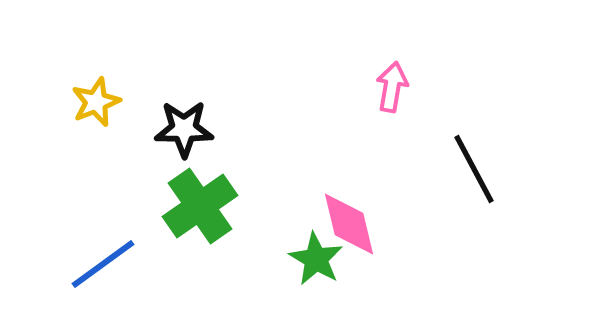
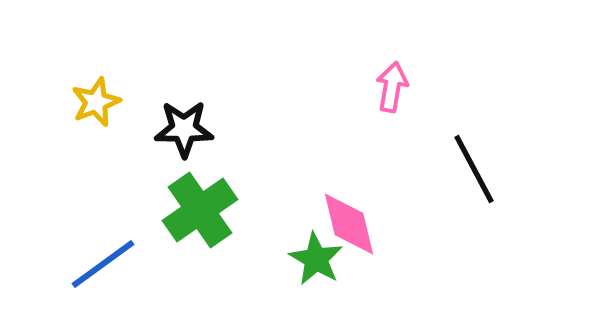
green cross: moved 4 px down
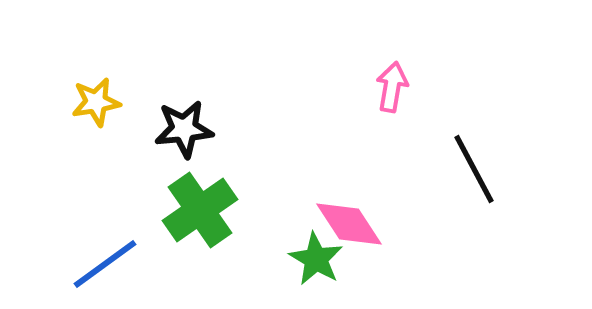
yellow star: rotated 12 degrees clockwise
black star: rotated 6 degrees counterclockwise
pink diamond: rotated 20 degrees counterclockwise
blue line: moved 2 px right
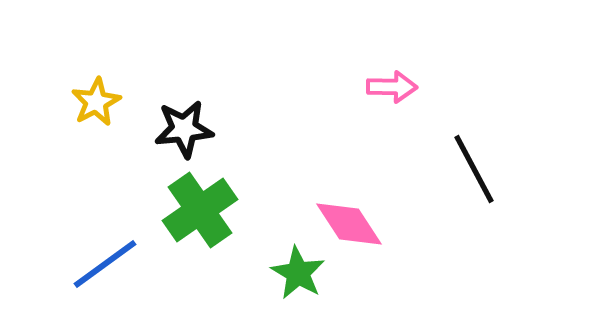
pink arrow: rotated 81 degrees clockwise
yellow star: rotated 18 degrees counterclockwise
green star: moved 18 px left, 14 px down
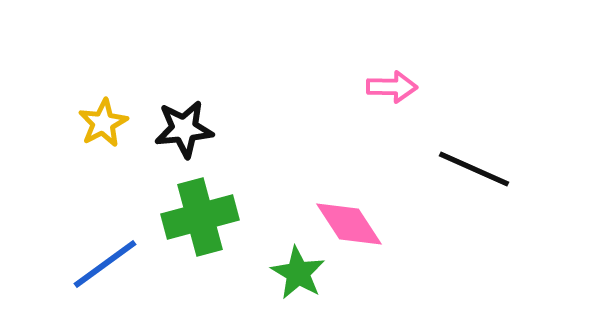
yellow star: moved 7 px right, 21 px down
black line: rotated 38 degrees counterclockwise
green cross: moved 7 px down; rotated 20 degrees clockwise
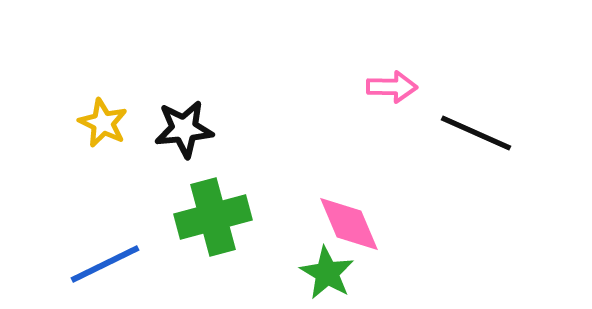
yellow star: rotated 18 degrees counterclockwise
black line: moved 2 px right, 36 px up
green cross: moved 13 px right
pink diamond: rotated 10 degrees clockwise
blue line: rotated 10 degrees clockwise
green star: moved 29 px right
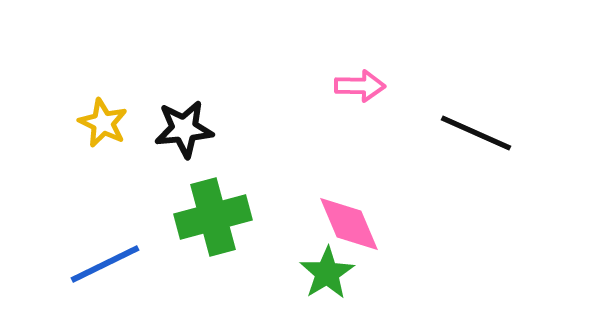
pink arrow: moved 32 px left, 1 px up
green star: rotated 10 degrees clockwise
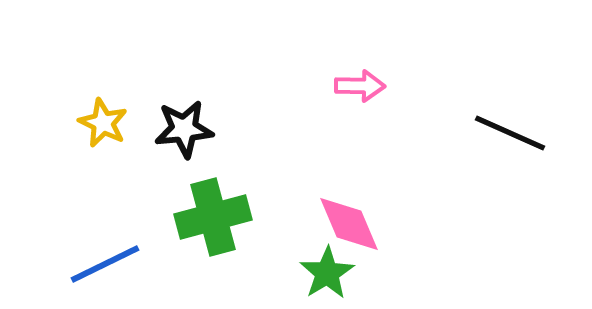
black line: moved 34 px right
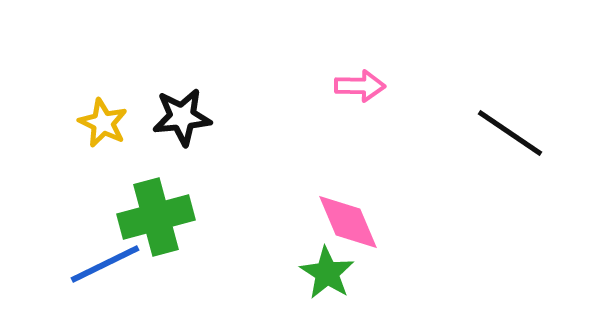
black star: moved 2 px left, 12 px up
black line: rotated 10 degrees clockwise
green cross: moved 57 px left
pink diamond: moved 1 px left, 2 px up
green star: rotated 8 degrees counterclockwise
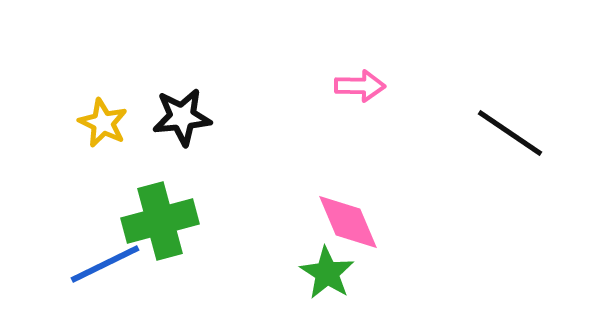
green cross: moved 4 px right, 4 px down
